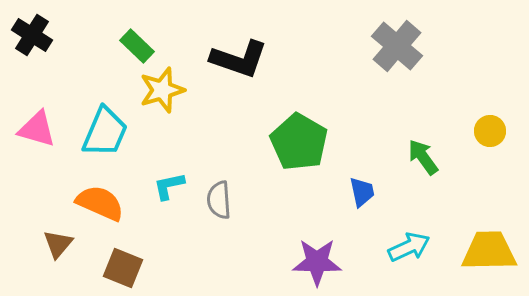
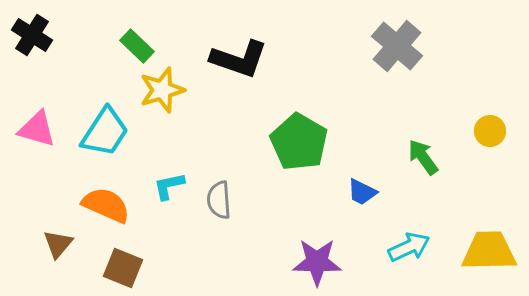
cyan trapezoid: rotated 10 degrees clockwise
blue trapezoid: rotated 128 degrees clockwise
orange semicircle: moved 6 px right, 2 px down
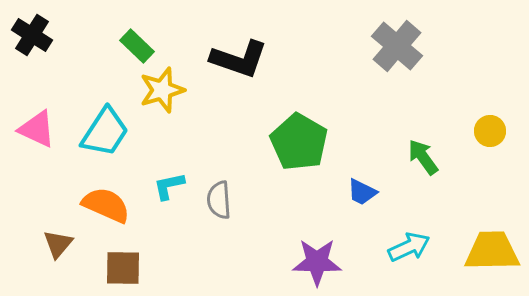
pink triangle: rotated 9 degrees clockwise
yellow trapezoid: moved 3 px right
brown square: rotated 21 degrees counterclockwise
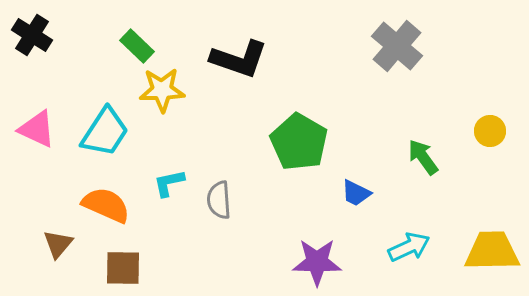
yellow star: rotated 15 degrees clockwise
cyan L-shape: moved 3 px up
blue trapezoid: moved 6 px left, 1 px down
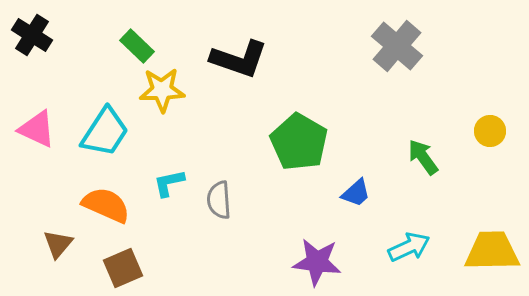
blue trapezoid: rotated 68 degrees counterclockwise
purple star: rotated 6 degrees clockwise
brown square: rotated 24 degrees counterclockwise
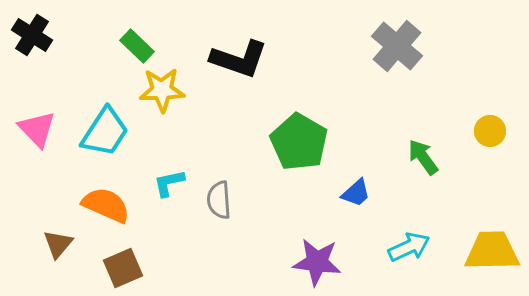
pink triangle: rotated 21 degrees clockwise
